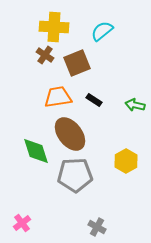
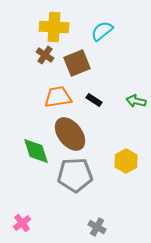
green arrow: moved 1 px right, 4 px up
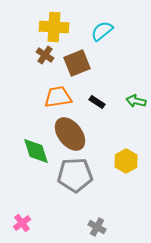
black rectangle: moved 3 px right, 2 px down
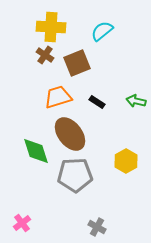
yellow cross: moved 3 px left
orange trapezoid: rotated 8 degrees counterclockwise
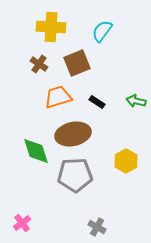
cyan semicircle: rotated 15 degrees counterclockwise
brown cross: moved 6 px left, 9 px down
brown ellipse: moved 3 px right; rotated 64 degrees counterclockwise
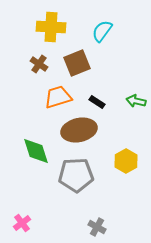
brown ellipse: moved 6 px right, 4 px up
gray pentagon: moved 1 px right
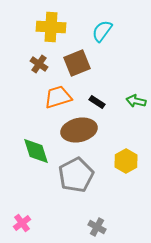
gray pentagon: rotated 24 degrees counterclockwise
